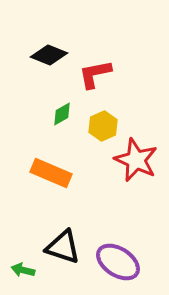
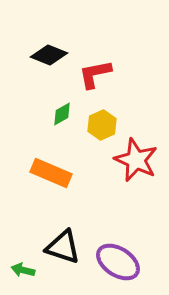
yellow hexagon: moved 1 px left, 1 px up
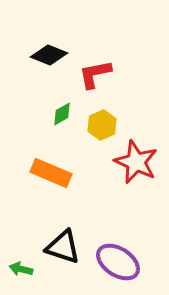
red star: moved 2 px down
green arrow: moved 2 px left, 1 px up
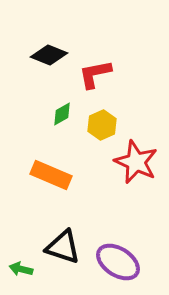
orange rectangle: moved 2 px down
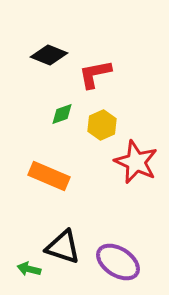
green diamond: rotated 10 degrees clockwise
orange rectangle: moved 2 px left, 1 px down
green arrow: moved 8 px right
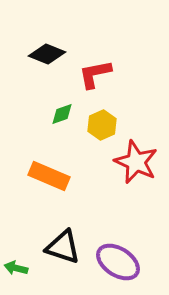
black diamond: moved 2 px left, 1 px up
green arrow: moved 13 px left, 1 px up
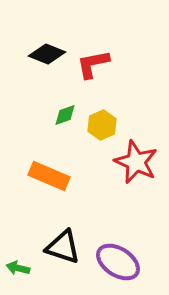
red L-shape: moved 2 px left, 10 px up
green diamond: moved 3 px right, 1 px down
green arrow: moved 2 px right
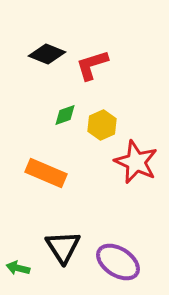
red L-shape: moved 1 px left, 1 px down; rotated 6 degrees counterclockwise
orange rectangle: moved 3 px left, 3 px up
black triangle: rotated 39 degrees clockwise
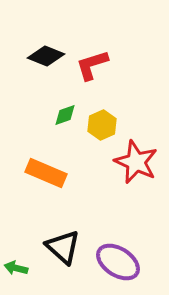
black diamond: moved 1 px left, 2 px down
black triangle: rotated 15 degrees counterclockwise
green arrow: moved 2 px left
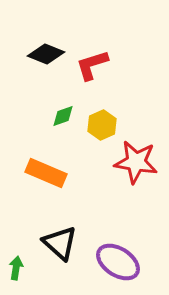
black diamond: moved 2 px up
green diamond: moved 2 px left, 1 px down
red star: rotated 15 degrees counterclockwise
black triangle: moved 3 px left, 4 px up
green arrow: rotated 85 degrees clockwise
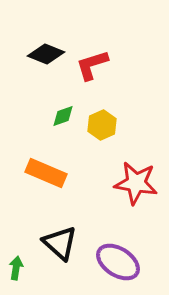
red star: moved 21 px down
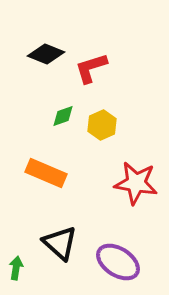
red L-shape: moved 1 px left, 3 px down
